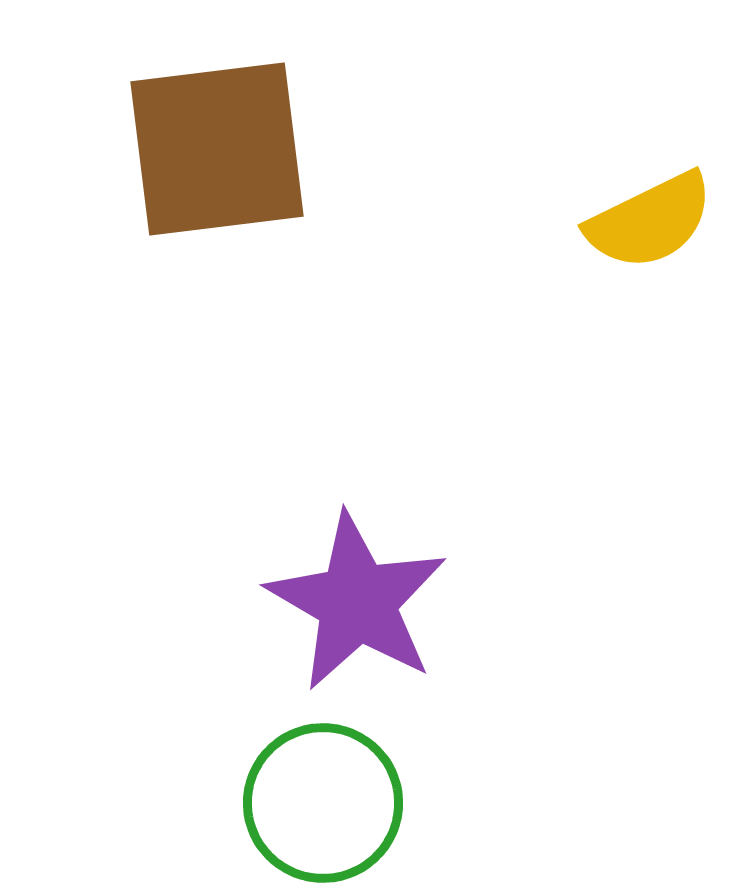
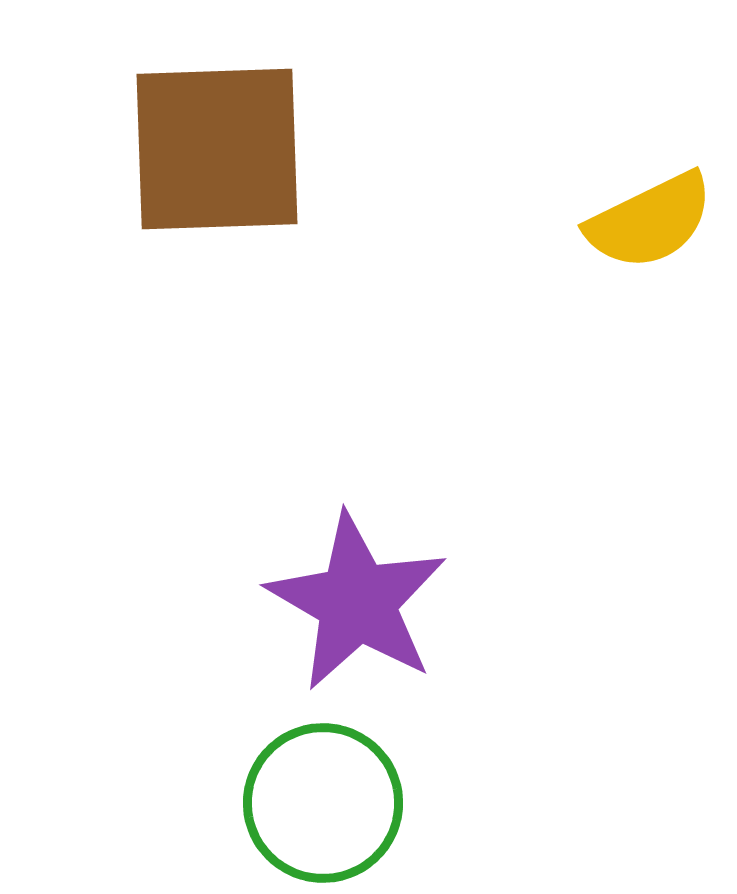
brown square: rotated 5 degrees clockwise
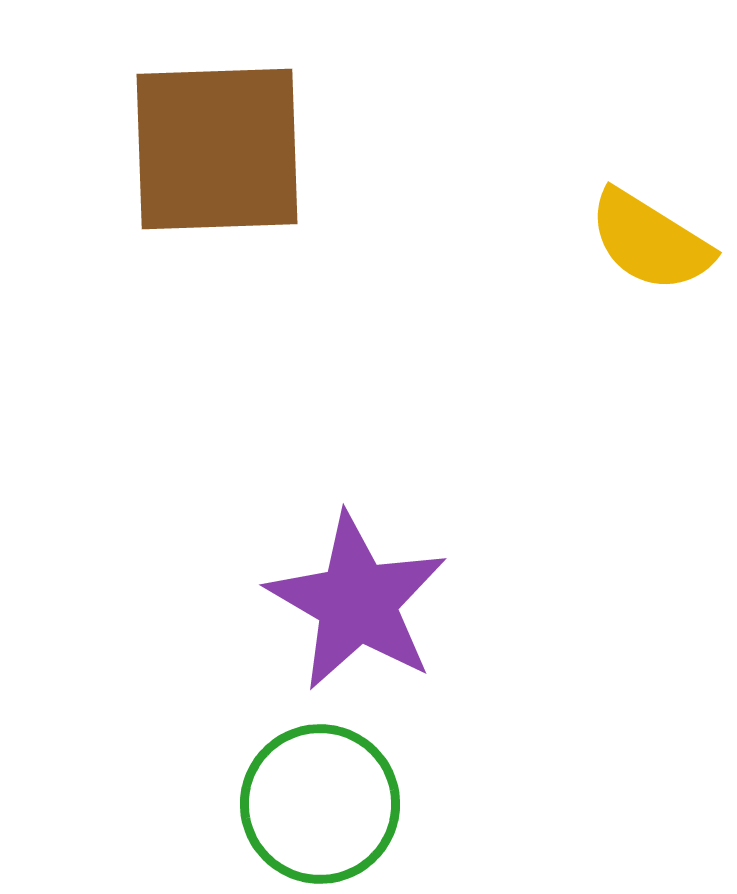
yellow semicircle: moved 20 px down; rotated 58 degrees clockwise
green circle: moved 3 px left, 1 px down
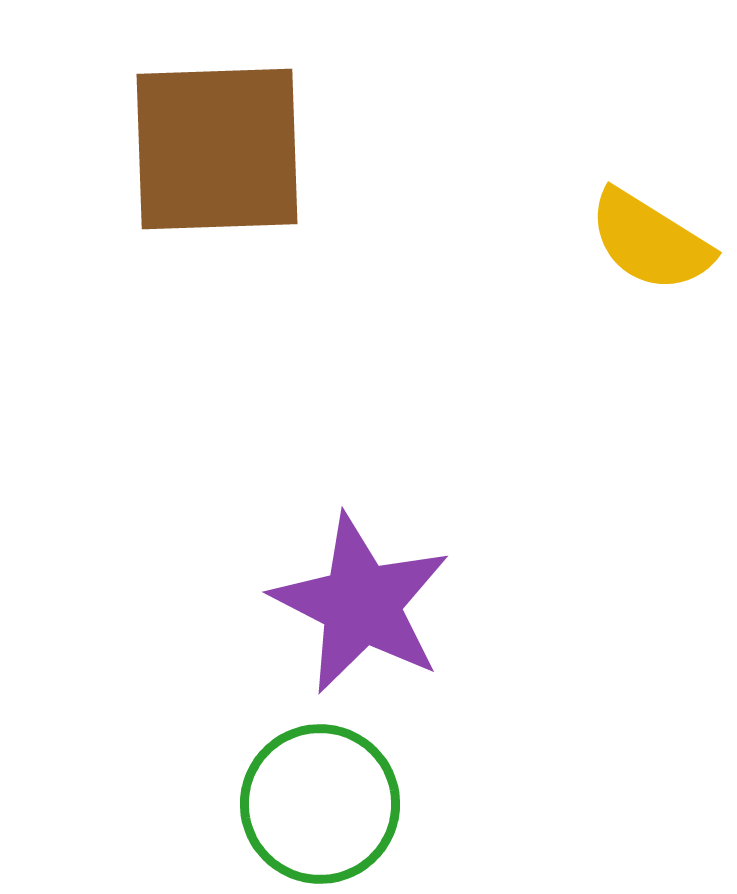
purple star: moved 4 px right, 2 px down; rotated 3 degrees counterclockwise
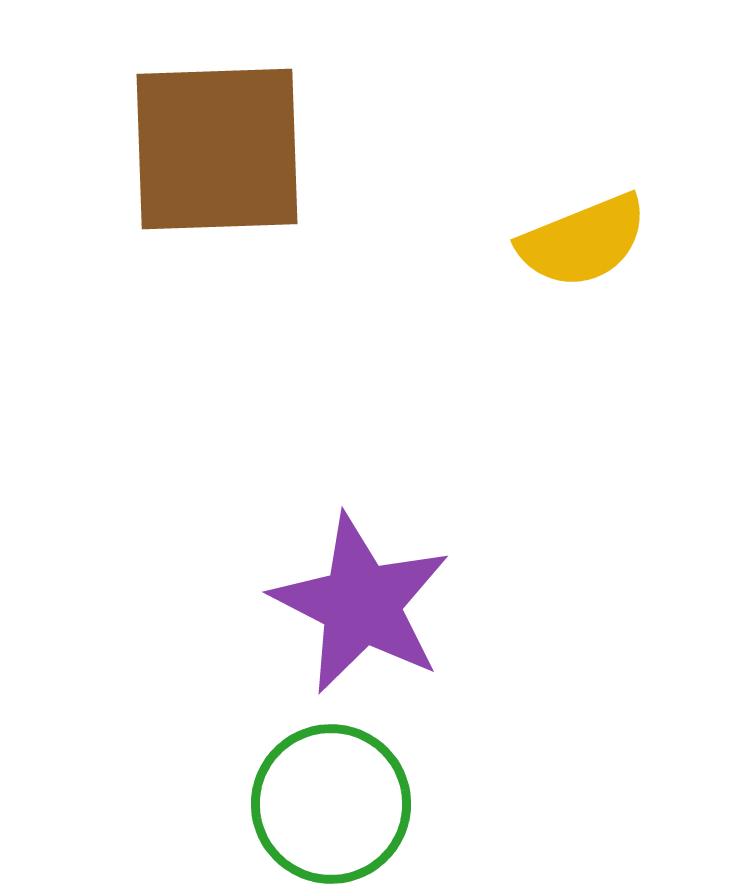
yellow semicircle: moved 67 px left; rotated 54 degrees counterclockwise
green circle: moved 11 px right
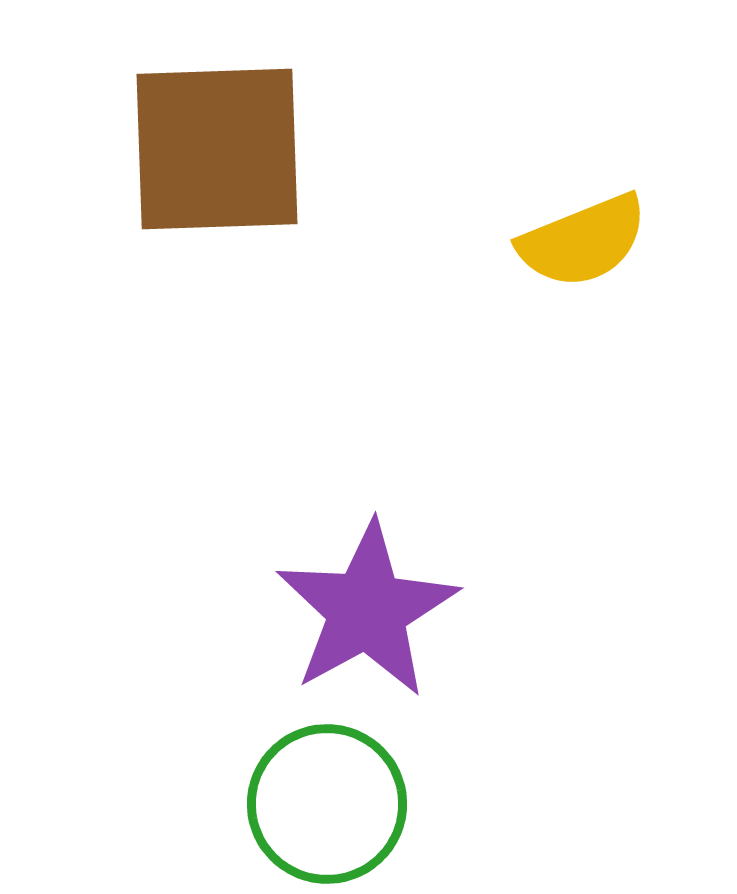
purple star: moved 6 px right, 6 px down; rotated 16 degrees clockwise
green circle: moved 4 px left
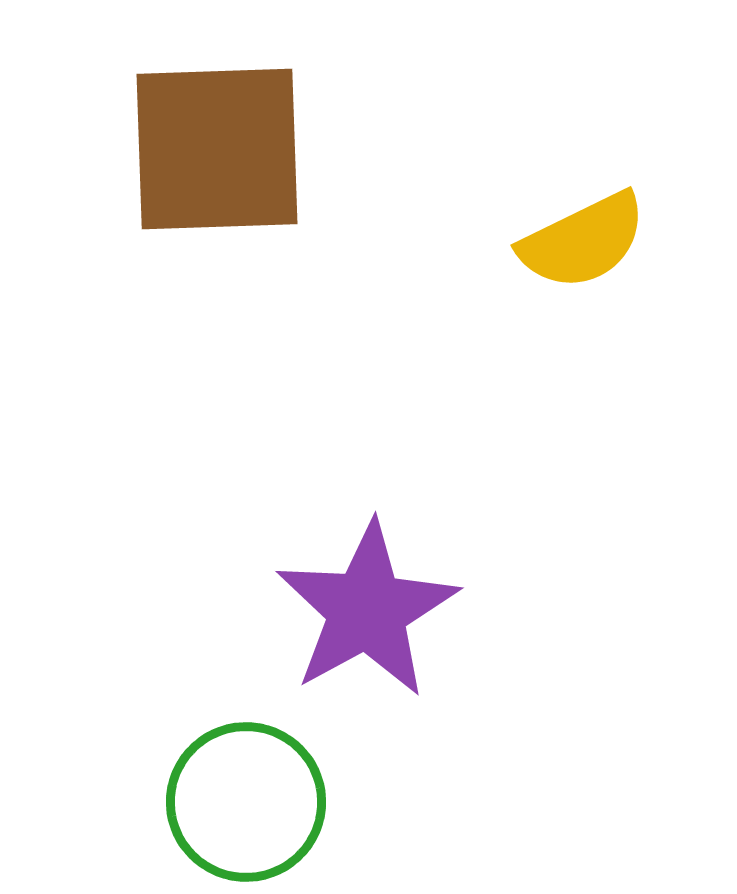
yellow semicircle: rotated 4 degrees counterclockwise
green circle: moved 81 px left, 2 px up
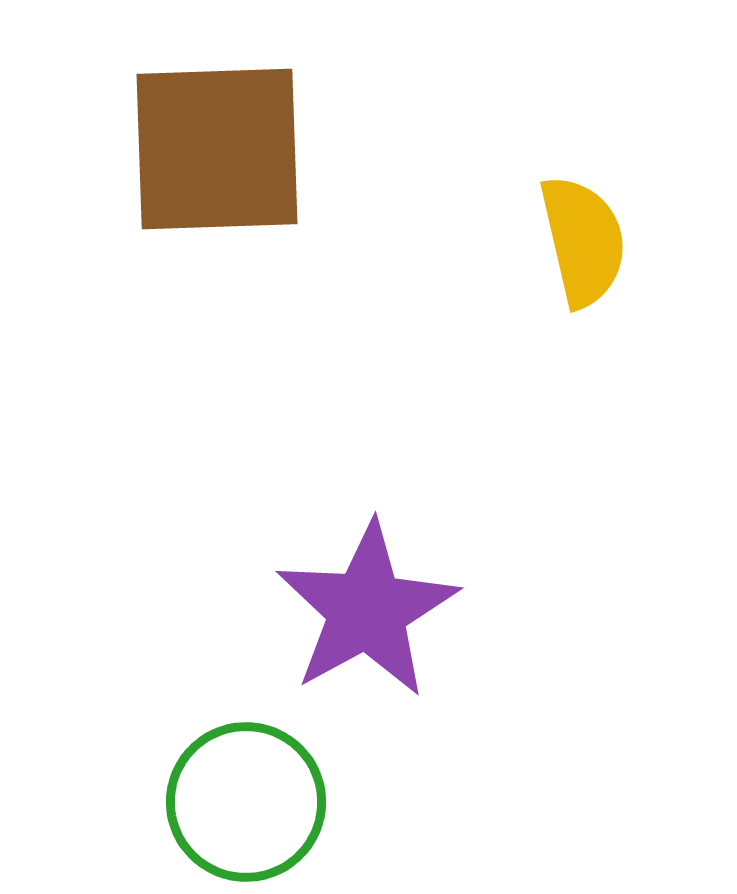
yellow semicircle: rotated 77 degrees counterclockwise
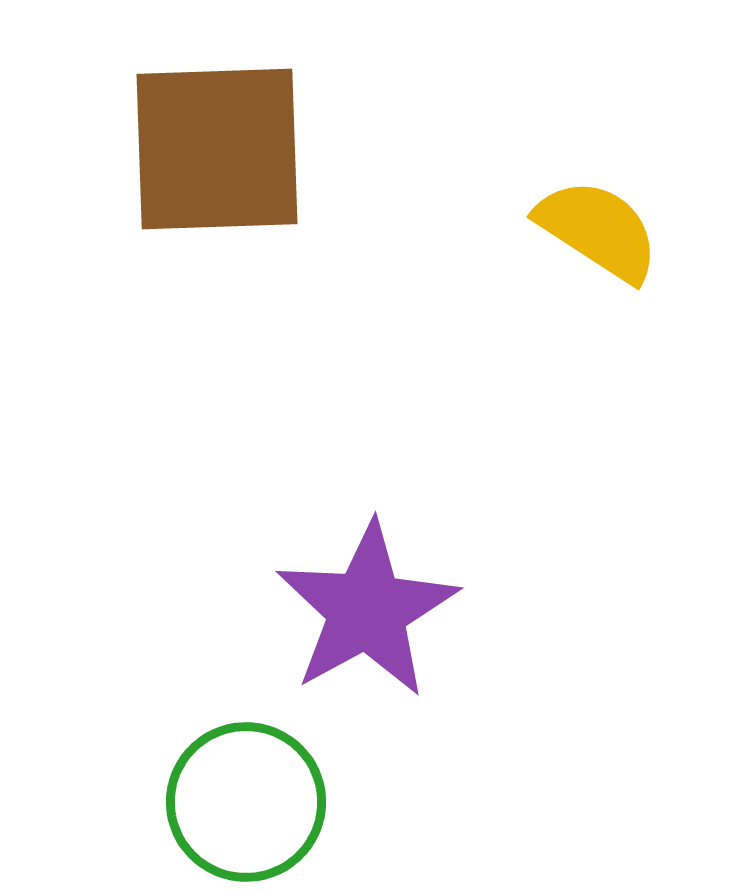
yellow semicircle: moved 15 px right, 11 px up; rotated 44 degrees counterclockwise
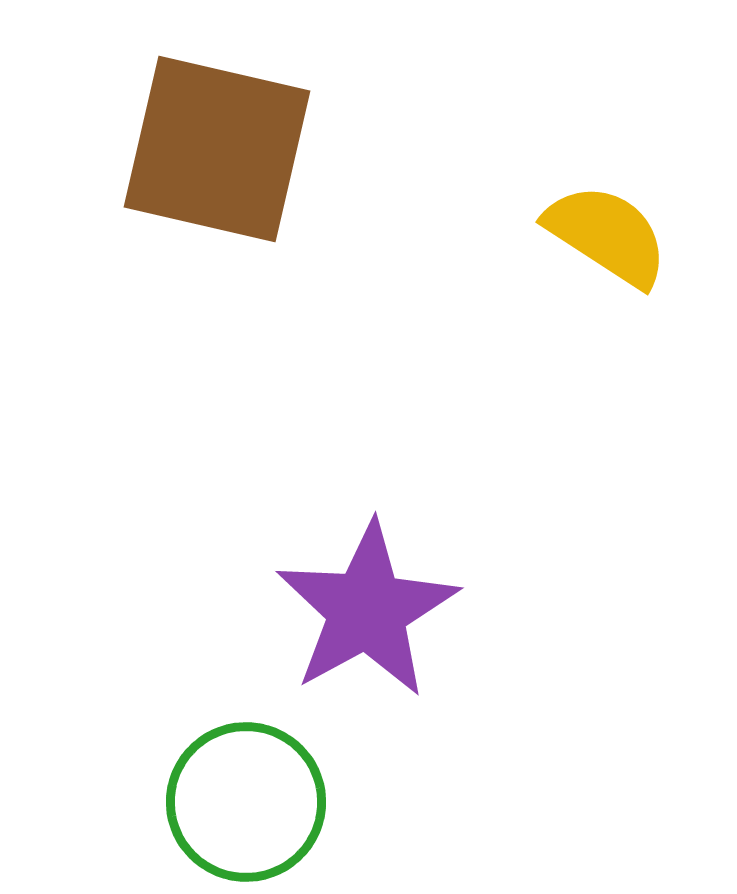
brown square: rotated 15 degrees clockwise
yellow semicircle: moved 9 px right, 5 px down
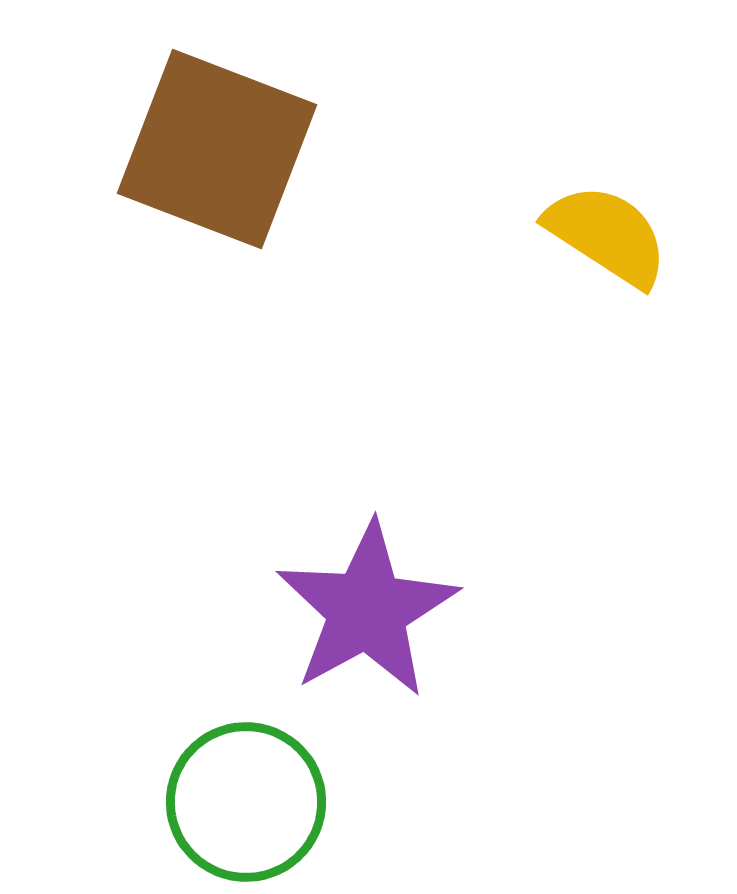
brown square: rotated 8 degrees clockwise
